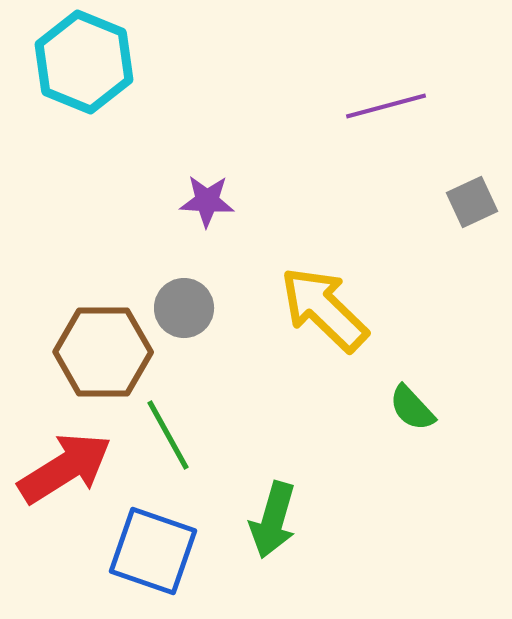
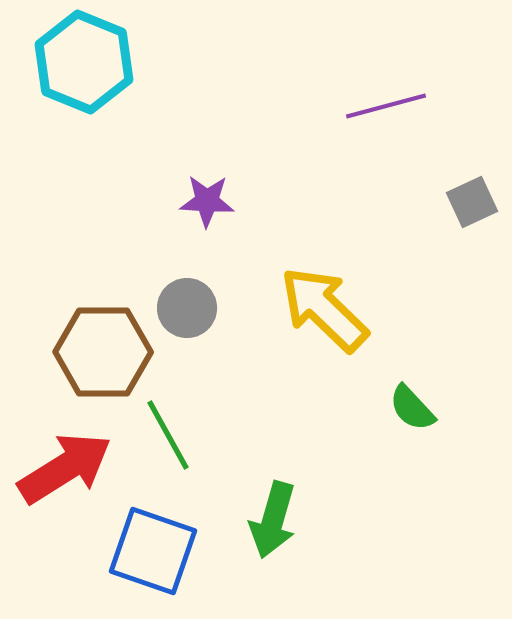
gray circle: moved 3 px right
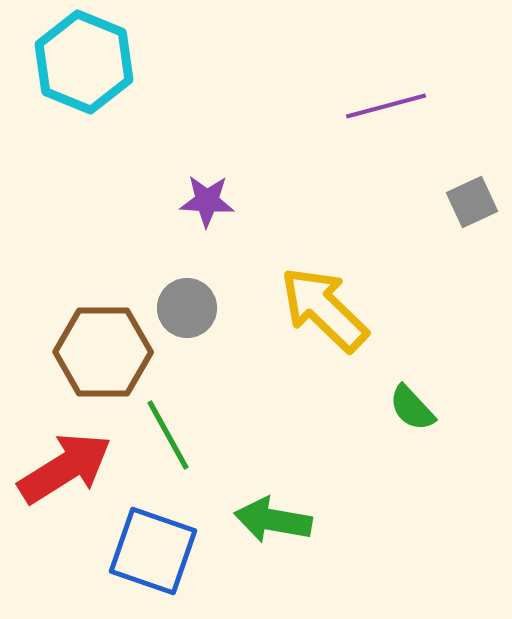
green arrow: rotated 84 degrees clockwise
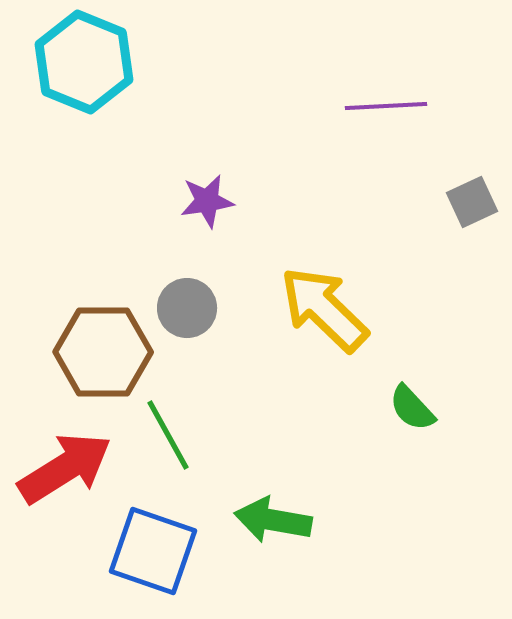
purple line: rotated 12 degrees clockwise
purple star: rotated 12 degrees counterclockwise
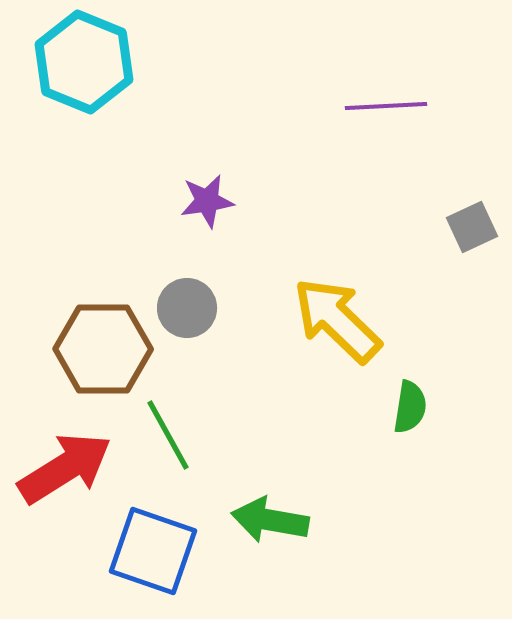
gray square: moved 25 px down
yellow arrow: moved 13 px right, 11 px down
brown hexagon: moved 3 px up
green semicircle: moved 2 px left, 1 px up; rotated 128 degrees counterclockwise
green arrow: moved 3 px left
